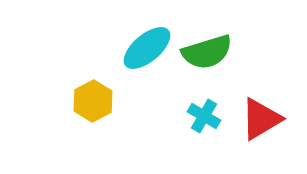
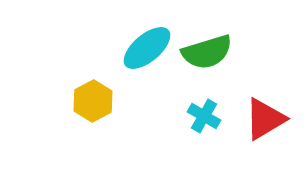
red triangle: moved 4 px right
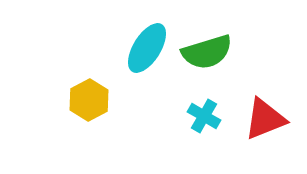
cyan ellipse: rotated 18 degrees counterclockwise
yellow hexagon: moved 4 px left, 1 px up
red triangle: rotated 9 degrees clockwise
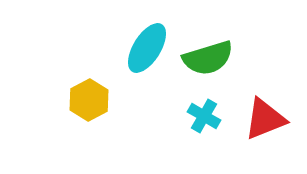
green semicircle: moved 1 px right, 6 px down
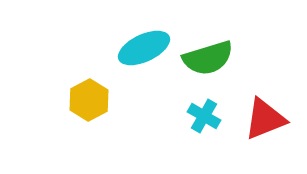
cyan ellipse: moved 3 px left; rotated 33 degrees clockwise
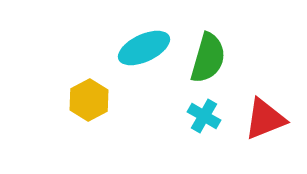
green semicircle: rotated 57 degrees counterclockwise
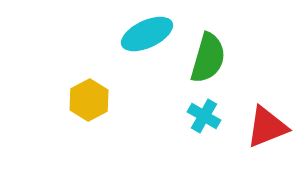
cyan ellipse: moved 3 px right, 14 px up
red triangle: moved 2 px right, 8 px down
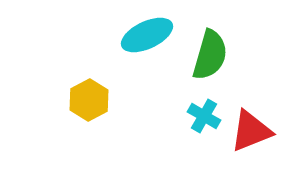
cyan ellipse: moved 1 px down
green semicircle: moved 2 px right, 3 px up
red triangle: moved 16 px left, 4 px down
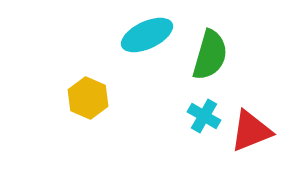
yellow hexagon: moved 1 px left, 2 px up; rotated 9 degrees counterclockwise
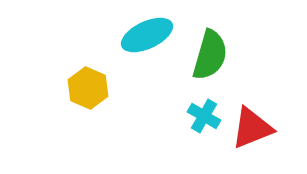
yellow hexagon: moved 10 px up
red triangle: moved 1 px right, 3 px up
